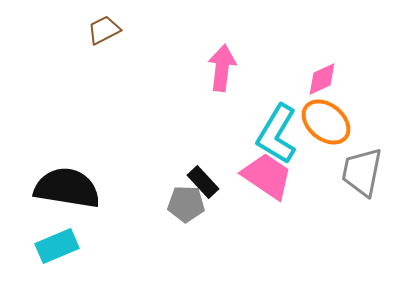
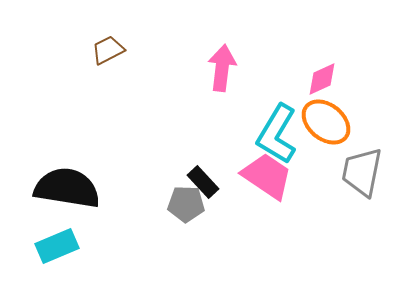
brown trapezoid: moved 4 px right, 20 px down
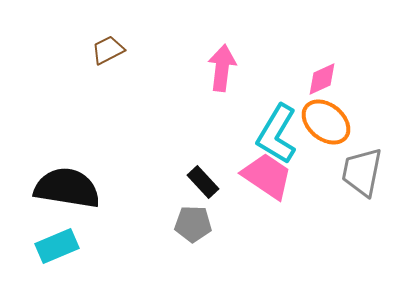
gray pentagon: moved 7 px right, 20 px down
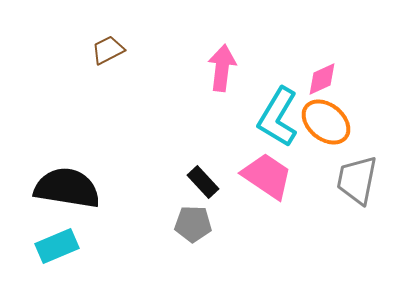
cyan L-shape: moved 1 px right, 17 px up
gray trapezoid: moved 5 px left, 8 px down
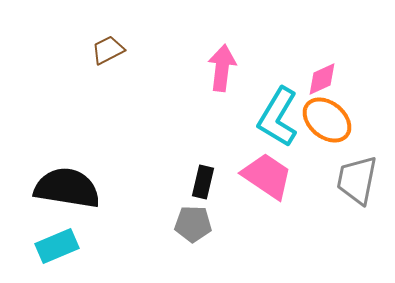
orange ellipse: moved 1 px right, 2 px up
black rectangle: rotated 56 degrees clockwise
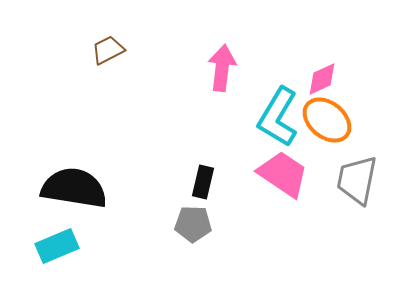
pink trapezoid: moved 16 px right, 2 px up
black semicircle: moved 7 px right
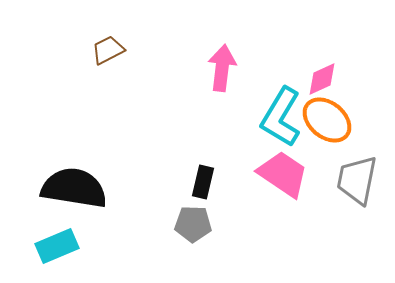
cyan L-shape: moved 3 px right
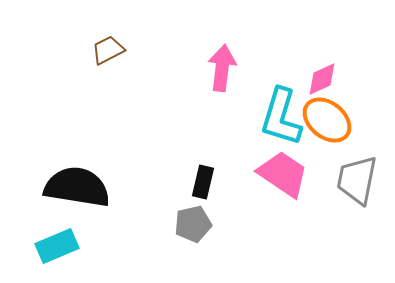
cyan L-shape: rotated 14 degrees counterclockwise
black semicircle: moved 3 px right, 1 px up
gray pentagon: rotated 15 degrees counterclockwise
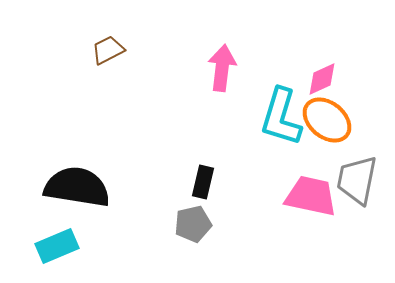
pink trapezoid: moved 28 px right, 22 px down; rotated 22 degrees counterclockwise
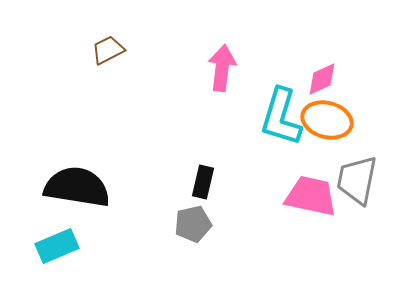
orange ellipse: rotated 24 degrees counterclockwise
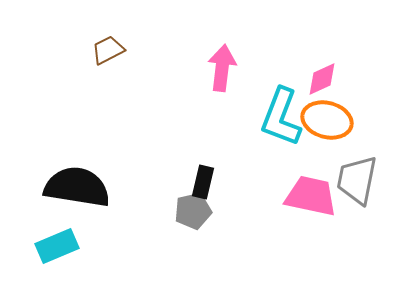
cyan L-shape: rotated 4 degrees clockwise
gray pentagon: moved 13 px up
